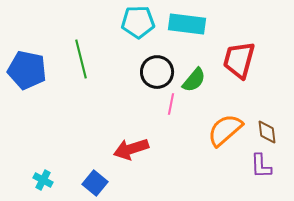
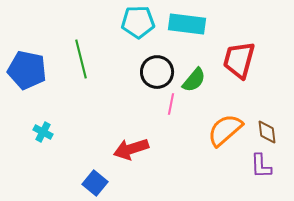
cyan cross: moved 48 px up
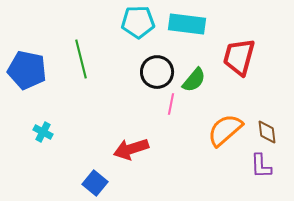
red trapezoid: moved 3 px up
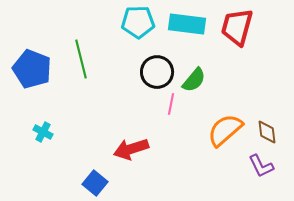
red trapezoid: moved 2 px left, 30 px up
blue pentagon: moved 5 px right, 1 px up; rotated 9 degrees clockwise
purple L-shape: rotated 24 degrees counterclockwise
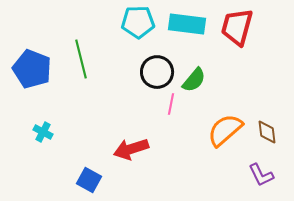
purple L-shape: moved 9 px down
blue square: moved 6 px left, 3 px up; rotated 10 degrees counterclockwise
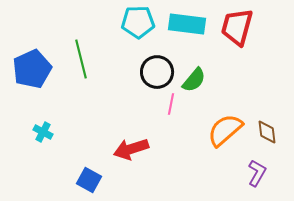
blue pentagon: rotated 27 degrees clockwise
purple L-shape: moved 4 px left, 2 px up; rotated 124 degrees counterclockwise
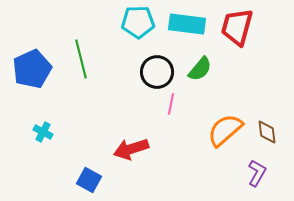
green semicircle: moved 6 px right, 11 px up
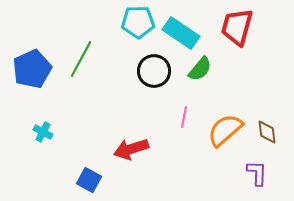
cyan rectangle: moved 6 px left, 9 px down; rotated 27 degrees clockwise
green line: rotated 42 degrees clockwise
black circle: moved 3 px left, 1 px up
pink line: moved 13 px right, 13 px down
purple L-shape: rotated 28 degrees counterclockwise
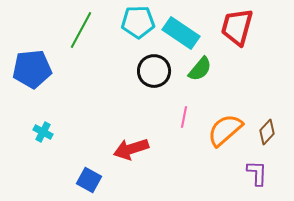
green line: moved 29 px up
blue pentagon: rotated 18 degrees clockwise
brown diamond: rotated 50 degrees clockwise
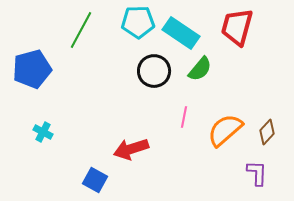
blue pentagon: rotated 9 degrees counterclockwise
blue square: moved 6 px right
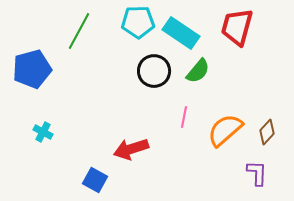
green line: moved 2 px left, 1 px down
green semicircle: moved 2 px left, 2 px down
